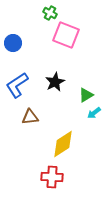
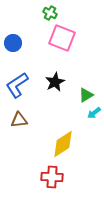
pink square: moved 4 px left, 3 px down
brown triangle: moved 11 px left, 3 px down
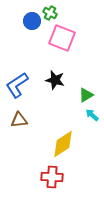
blue circle: moved 19 px right, 22 px up
black star: moved 2 px up; rotated 30 degrees counterclockwise
cyan arrow: moved 2 px left, 2 px down; rotated 80 degrees clockwise
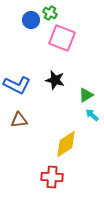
blue circle: moved 1 px left, 1 px up
blue L-shape: rotated 120 degrees counterclockwise
yellow diamond: moved 3 px right
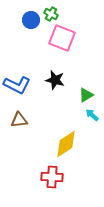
green cross: moved 1 px right, 1 px down
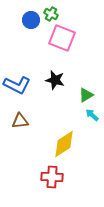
brown triangle: moved 1 px right, 1 px down
yellow diamond: moved 2 px left
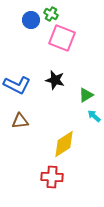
cyan arrow: moved 2 px right, 1 px down
